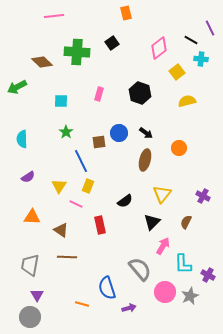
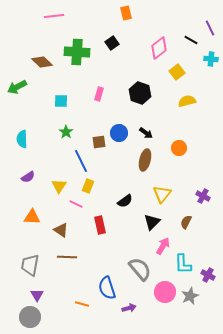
cyan cross at (201, 59): moved 10 px right
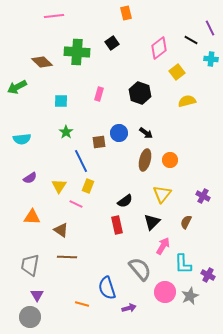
cyan semicircle at (22, 139): rotated 96 degrees counterclockwise
orange circle at (179, 148): moved 9 px left, 12 px down
purple semicircle at (28, 177): moved 2 px right, 1 px down
red rectangle at (100, 225): moved 17 px right
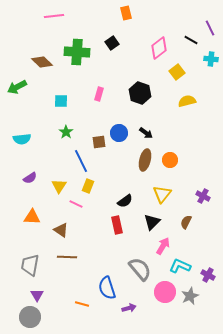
cyan L-shape at (183, 264): moved 3 px left, 2 px down; rotated 115 degrees clockwise
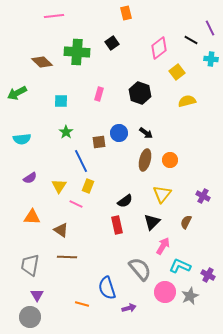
green arrow at (17, 87): moved 6 px down
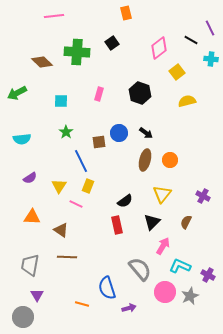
gray circle at (30, 317): moved 7 px left
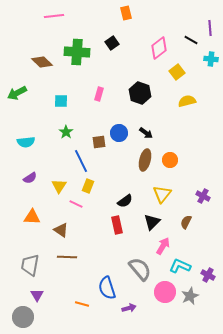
purple line at (210, 28): rotated 21 degrees clockwise
cyan semicircle at (22, 139): moved 4 px right, 3 px down
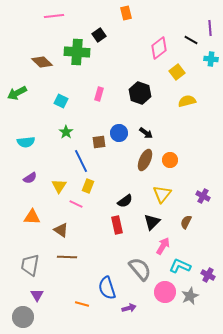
black square at (112, 43): moved 13 px left, 8 px up
cyan square at (61, 101): rotated 24 degrees clockwise
brown ellipse at (145, 160): rotated 10 degrees clockwise
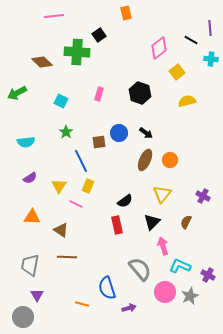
pink arrow at (163, 246): rotated 48 degrees counterclockwise
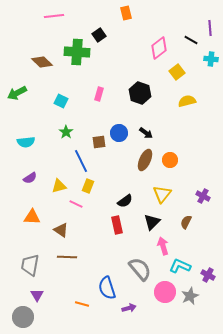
yellow triangle at (59, 186): rotated 42 degrees clockwise
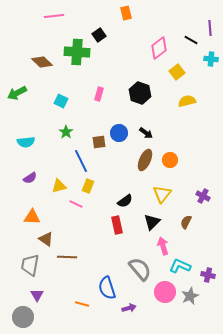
brown triangle at (61, 230): moved 15 px left, 9 px down
purple cross at (208, 275): rotated 16 degrees counterclockwise
